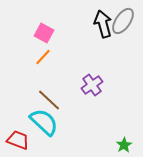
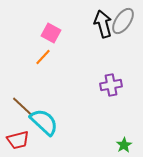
pink square: moved 7 px right
purple cross: moved 19 px right; rotated 25 degrees clockwise
brown line: moved 26 px left, 7 px down
red trapezoid: rotated 145 degrees clockwise
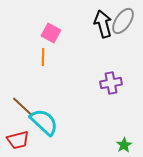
orange line: rotated 42 degrees counterclockwise
purple cross: moved 2 px up
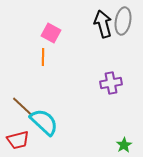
gray ellipse: rotated 24 degrees counterclockwise
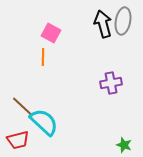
green star: rotated 21 degrees counterclockwise
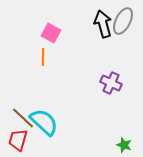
gray ellipse: rotated 16 degrees clockwise
purple cross: rotated 35 degrees clockwise
brown line: moved 11 px down
red trapezoid: rotated 120 degrees clockwise
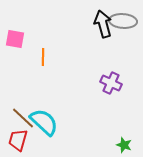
gray ellipse: rotated 68 degrees clockwise
pink square: moved 36 px left, 6 px down; rotated 18 degrees counterclockwise
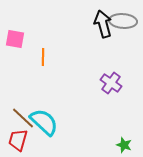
purple cross: rotated 10 degrees clockwise
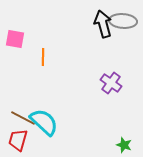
brown line: rotated 15 degrees counterclockwise
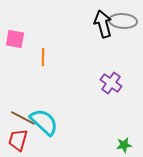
green star: rotated 28 degrees counterclockwise
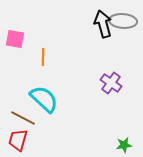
cyan semicircle: moved 23 px up
